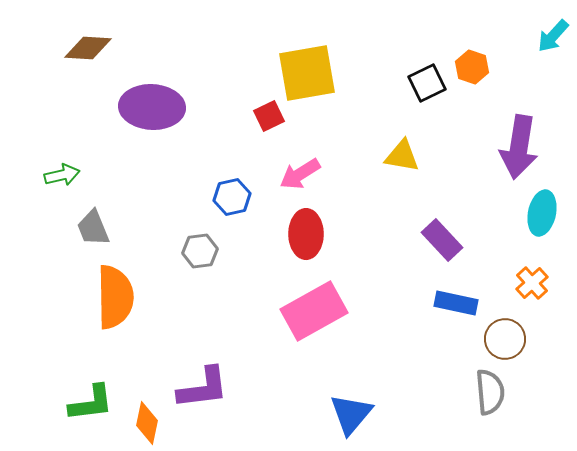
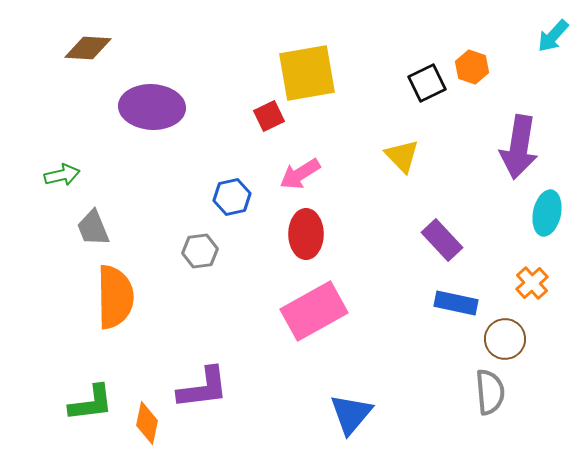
yellow triangle: rotated 36 degrees clockwise
cyan ellipse: moved 5 px right
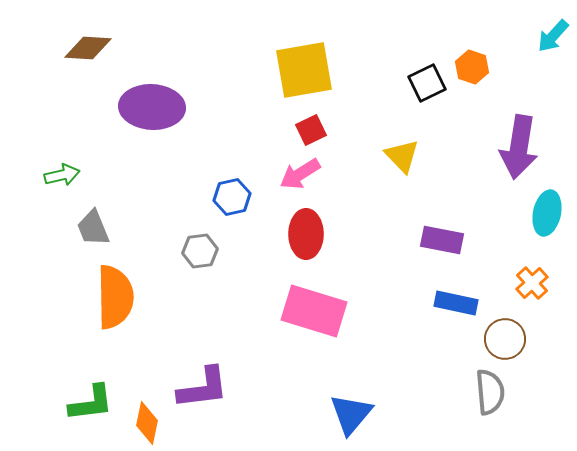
yellow square: moved 3 px left, 3 px up
red square: moved 42 px right, 14 px down
purple rectangle: rotated 36 degrees counterclockwise
pink rectangle: rotated 46 degrees clockwise
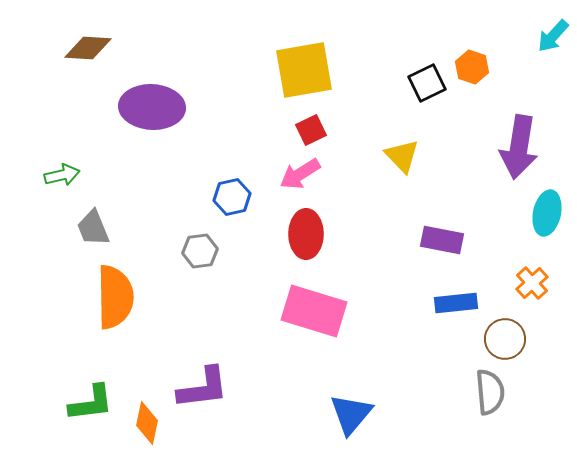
blue rectangle: rotated 18 degrees counterclockwise
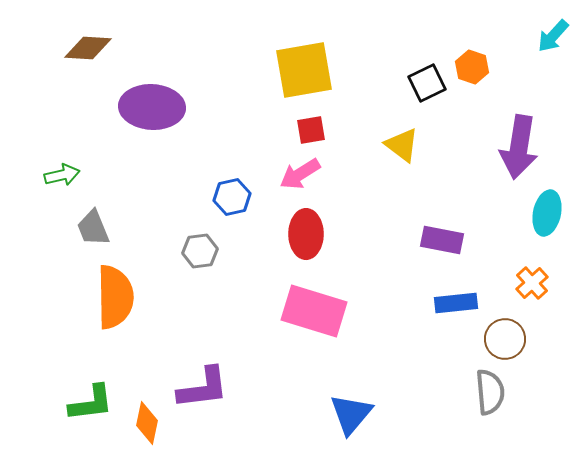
red square: rotated 16 degrees clockwise
yellow triangle: moved 11 px up; rotated 9 degrees counterclockwise
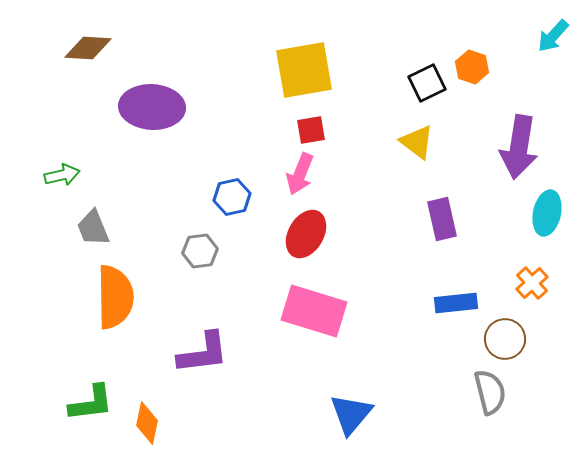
yellow triangle: moved 15 px right, 3 px up
pink arrow: rotated 36 degrees counterclockwise
red ellipse: rotated 30 degrees clockwise
purple rectangle: moved 21 px up; rotated 66 degrees clockwise
purple L-shape: moved 35 px up
gray semicircle: rotated 9 degrees counterclockwise
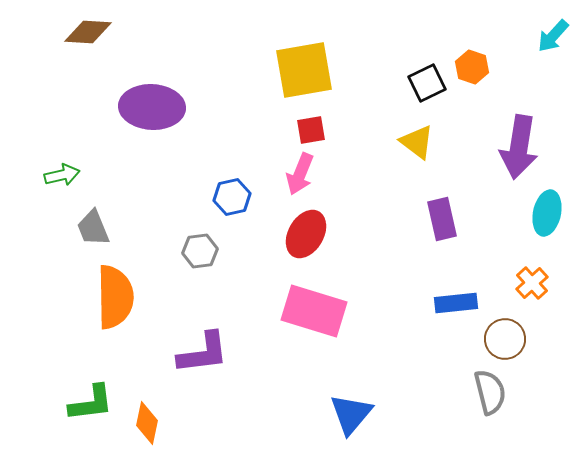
brown diamond: moved 16 px up
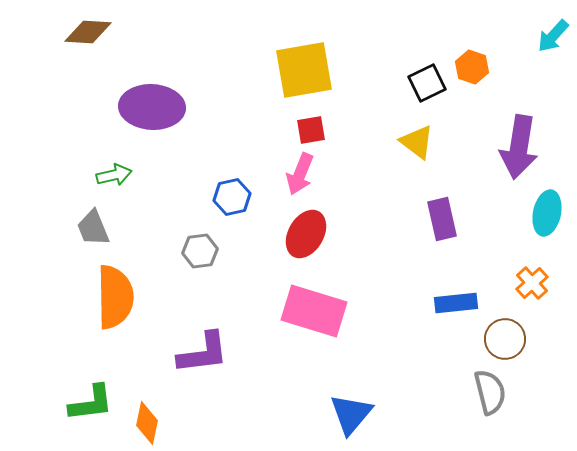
green arrow: moved 52 px right
